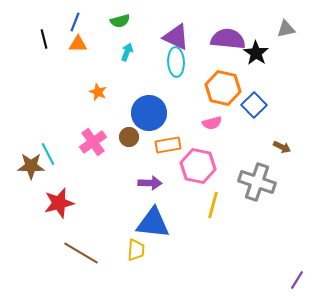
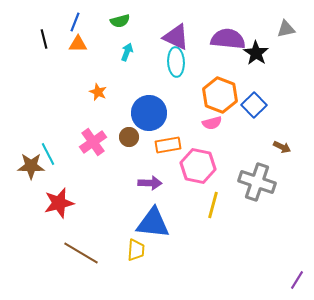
orange hexagon: moved 3 px left, 7 px down; rotated 8 degrees clockwise
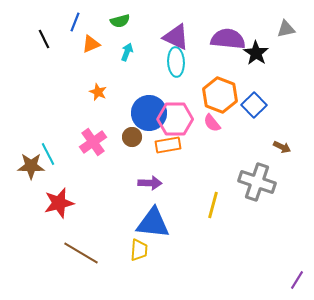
black line: rotated 12 degrees counterclockwise
orange triangle: moved 13 px right; rotated 24 degrees counterclockwise
pink semicircle: rotated 66 degrees clockwise
brown circle: moved 3 px right
pink hexagon: moved 23 px left, 47 px up; rotated 12 degrees counterclockwise
yellow trapezoid: moved 3 px right
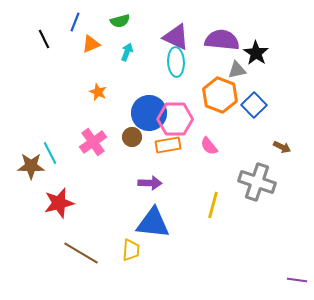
gray triangle: moved 49 px left, 41 px down
purple semicircle: moved 6 px left, 1 px down
pink semicircle: moved 3 px left, 23 px down
cyan line: moved 2 px right, 1 px up
yellow trapezoid: moved 8 px left
purple line: rotated 66 degrees clockwise
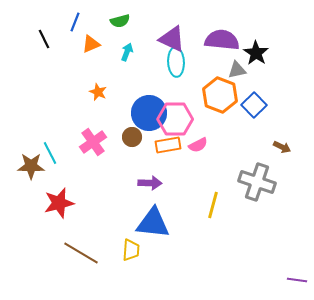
purple triangle: moved 4 px left, 2 px down
pink semicircle: moved 11 px left, 1 px up; rotated 78 degrees counterclockwise
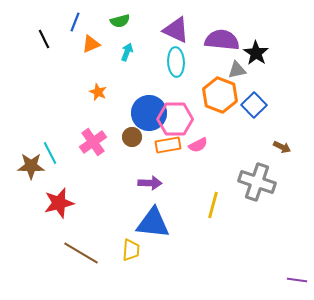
purple triangle: moved 4 px right, 9 px up
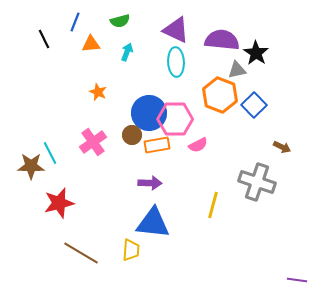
orange triangle: rotated 18 degrees clockwise
brown circle: moved 2 px up
orange rectangle: moved 11 px left
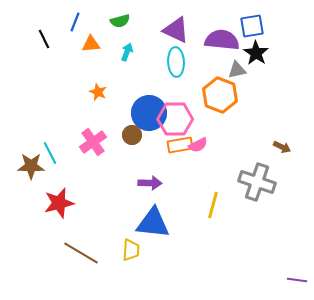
blue square: moved 2 px left, 79 px up; rotated 35 degrees clockwise
orange rectangle: moved 23 px right
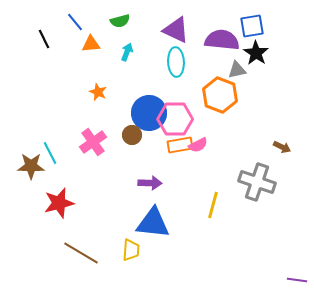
blue line: rotated 60 degrees counterclockwise
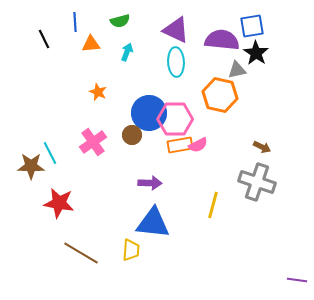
blue line: rotated 36 degrees clockwise
orange hexagon: rotated 8 degrees counterclockwise
brown arrow: moved 20 px left
red star: rotated 24 degrees clockwise
